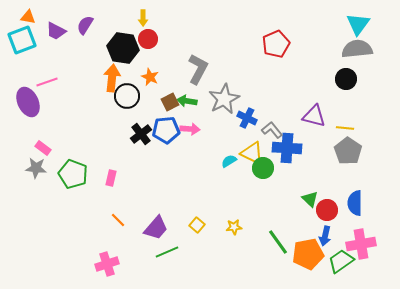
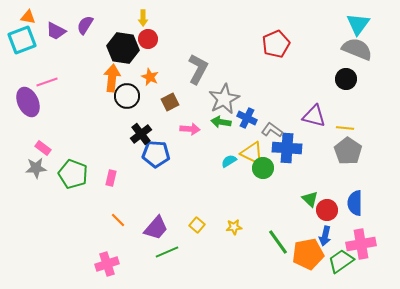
gray semicircle at (357, 49): rotated 28 degrees clockwise
green arrow at (187, 101): moved 34 px right, 21 px down
blue pentagon at (166, 130): moved 10 px left, 24 px down; rotated 8 degrees clockwise
gray L-shape at (272, 130): rotated 15 degrees counterclockwise
gray star at (36, 168): rotated 10 degrees counterclockwise
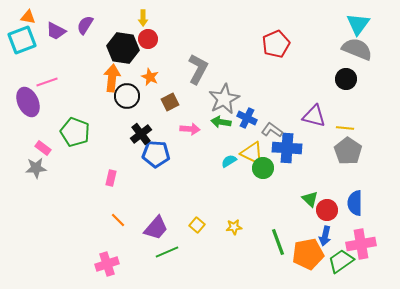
green pentagon at (73, 174): moved 2 px right, 42 px up
green line at (278, 242): rotated 16 degrees clockwise
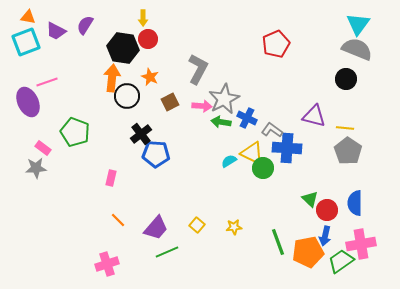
cyan square at (22, 40): moved 4 px right, 2 px down
pink arrow at (190, 129): moved 12 px right, 23 px up
orange pentagon at (308, 254): moved 2 px up
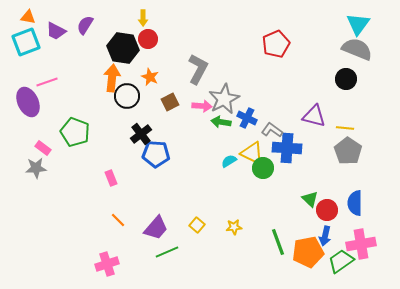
pink rectangle at (111, 178): rotated 35 degrees counterclockwise
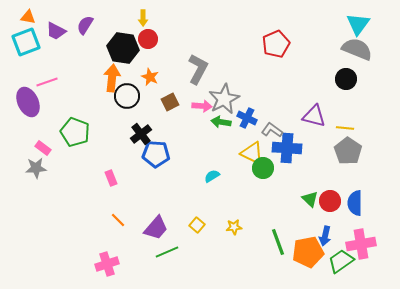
cyan semicircle at (229, 161): moved 17 px left, 15 px down
red circle at (327, 210): moved 3 px right, 9 px up
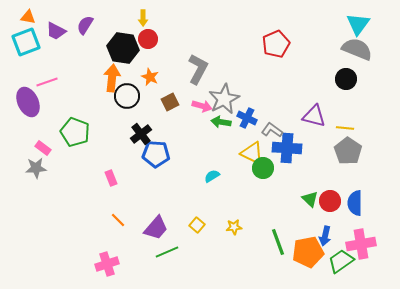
pink arrow at (202, 106): rotated 12 degrees clockwise
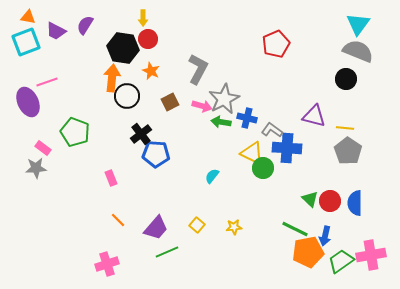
gray semicircle at (357, 49): moved 1 px right, 2 px down
orange star at (150, 77): moved 1 px right, 6 px up
blue cross at (247, 118): rotated 12 degrees counterclockwise
cyan semicircle at (212, 176): rotated 21 degrees counterclockwise
green line at (278, 242): moved 17 px right, 13 px up; rotated 44 degrees counterclockwise
pink cross at (361, 244): moved 10 px right, 11 px down
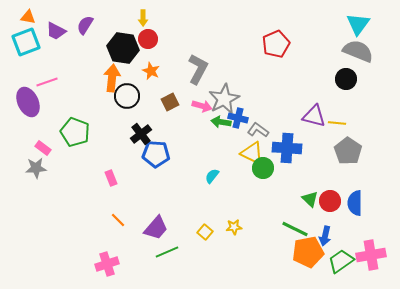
blue cross at (247, 118): moved 9 px left
yellow line at (345, 128): moved 8 px left, 5 px up
gray L-shape at (272, 130): moved 14 px left
yellow square at (197, 225): moved 8 px right, 7 px down
